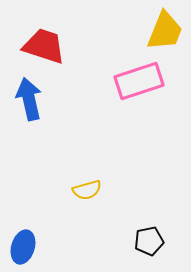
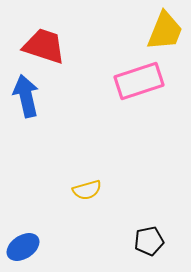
blue arrow: moved 3 px left, 3 px up
blue ellipse: rotated 40 degrees clockwise
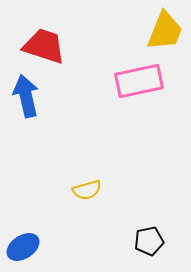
pink rectangle: rotated 6 degrees clockwise
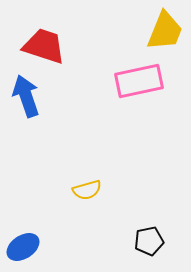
blue arrow: rotated 6 degrees counterclockwise
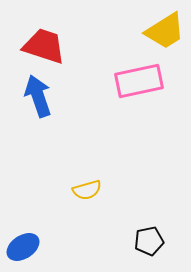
yellow trapezoid: rotated 36 degrees clockwise
blue arrow: moved 12 px right
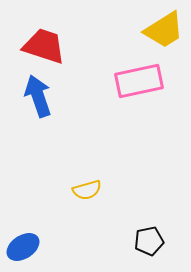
yellow trapezoid: moved 1 px left, 1 px up
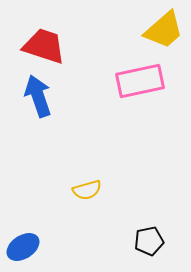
yellow trapezoid: rotated 9 degrees counterclockwise
pink rectangle: moved 1 px right
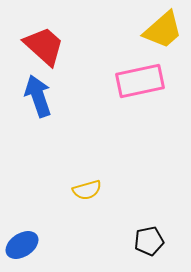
yellow trapezoid: moved 1 px left
red trapezoid: rotated 24 degrees clockwise
blue ellipse: moved 1 px left, 2 px up
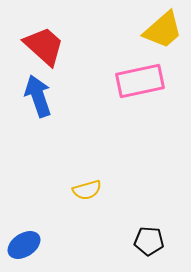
black pentagon: rotated 16 degrees clockwise
blue ellipse: moved 2 px right
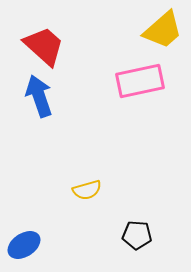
blue arrow: moved 1 px right
black pentagon: moved 12 px left, 6 px up
